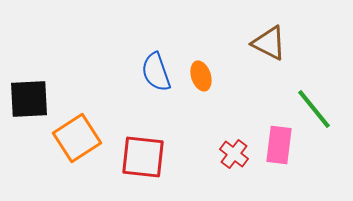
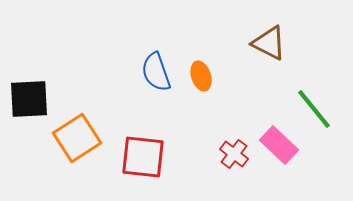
pink rectangle: rotated 54 degrees counterclockwise
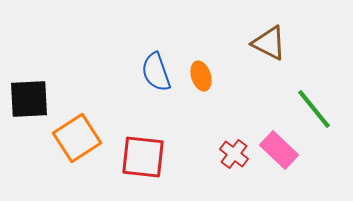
pink rectangle: moved 5 px down
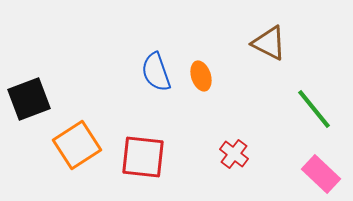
black square: rotated 18 degrees counterclockwise
orange square: moved 7 px down
pink rectangle: moved 42 px right, 24 px down
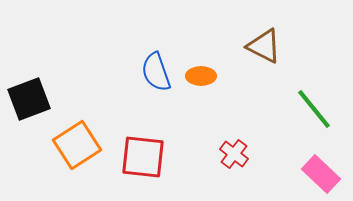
brown triangle: moved 5 px left, 3 px down
orange ellipse: rotated 72 degrees counterclockwise
